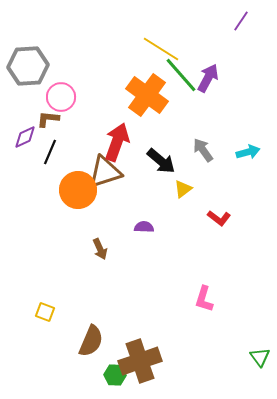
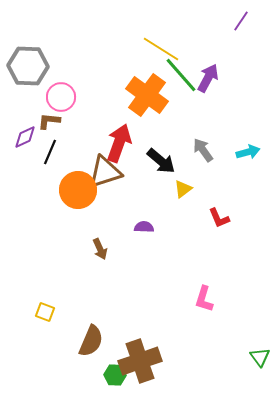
gray hexagon: rotated 6 degrees clockwise
brown L-shape: moved 1 px right, 2 px down
red arrow: moved 2 px right, 1 px down
red L-shape: rotated 30 degrees clockwise
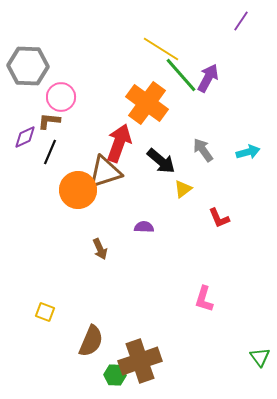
orange cross: moved 8 px down
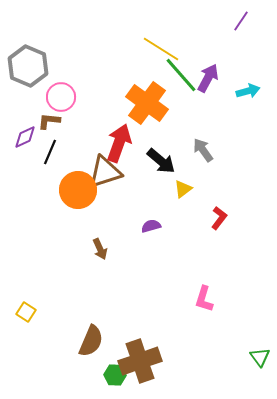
gray hexagon: rotated 21 degrees clockwise
cyan arrow: moved 61 px up
red L-shape: rotated 120 degrees counterclockwise
purple semicircle: moved 7 px right, 1 px up; rotated 18 degrees counterclockwise
yellow square: moved 19 px left; rotated 12 degrees clockwise
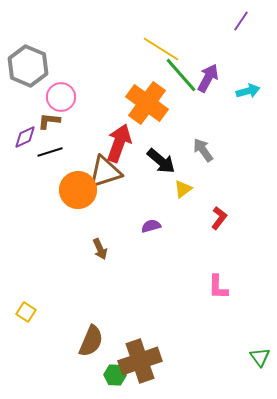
black line: rotated 50 degrees clockwise
pink L-shape: moved 14 px right, 12 px up; rotated 16 degrees counterclockwise
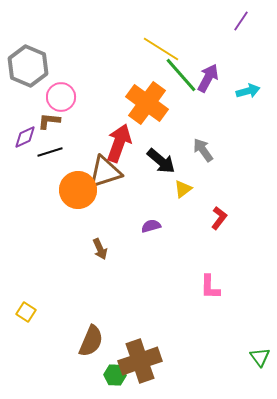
pink L-shape: moved 8 px left
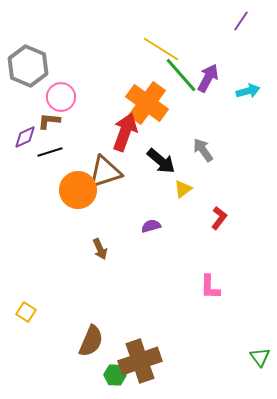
red arrow: moved 6 px right, 11 px up
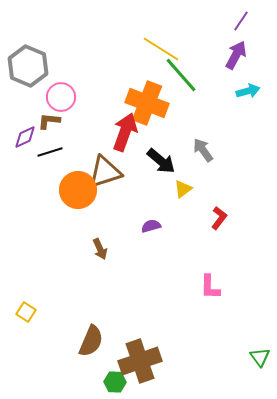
purple arrow: moved 28 px right, 23 px up
orange cross: rotated 15 degrees counterclockwise
green hexagon: moved 7 px down
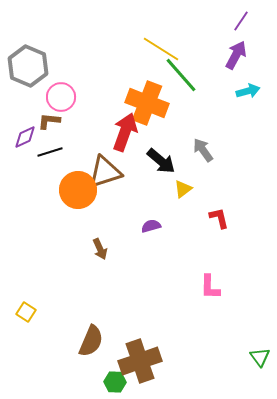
red L-shape: rotated 50 degrees counterclockwise
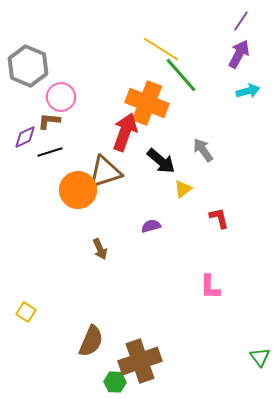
purple arrow: moved 3 px right, 1 px up
